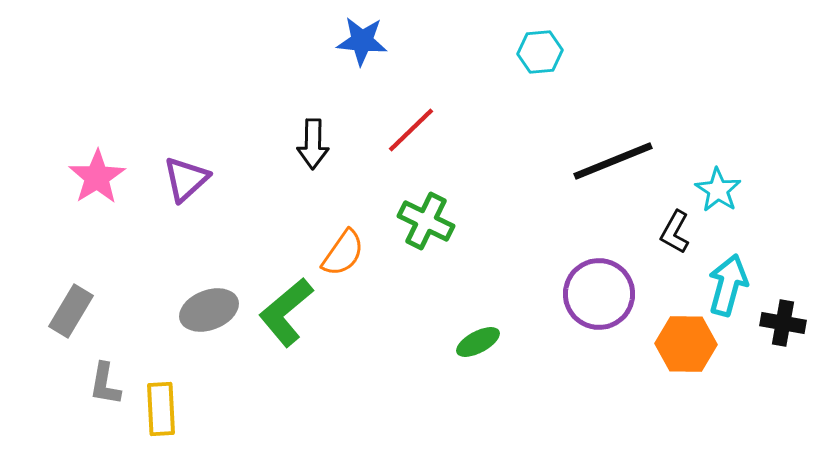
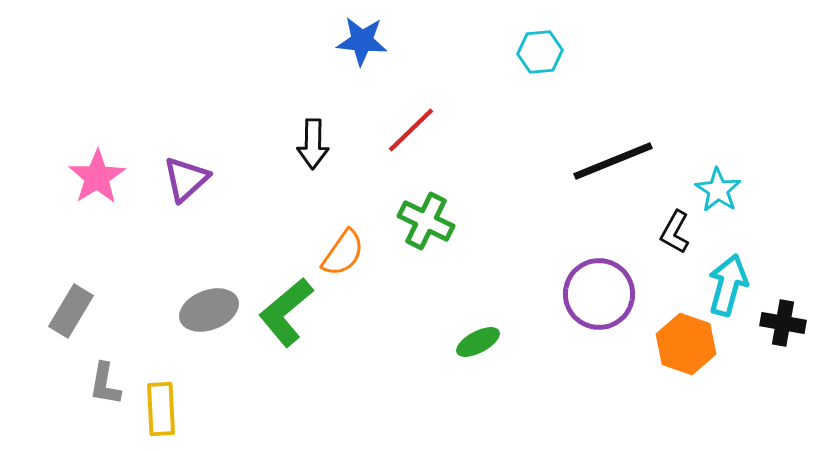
orange hexagon: rotated 18 degrees clockwise
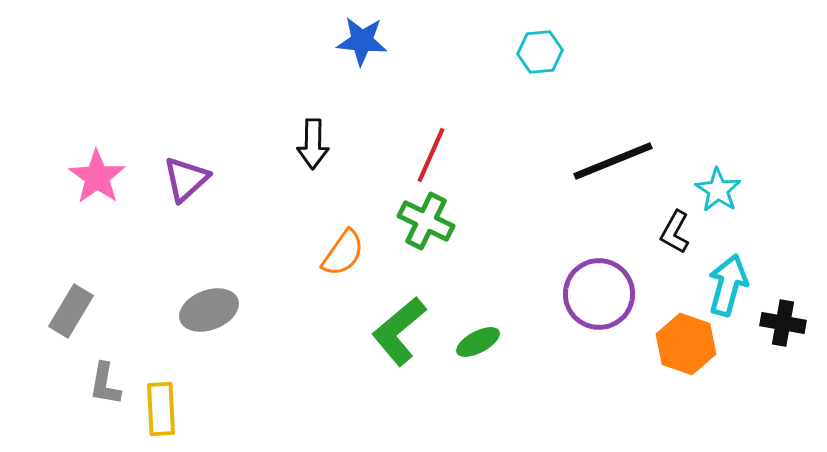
red line: moved 20 px right, 25 px down; rotated 22 degrees counterclockwise
pink star: rotated 4 degrees counterclockwise
green L-shape: moved 113 px right, 19 px down
